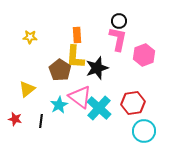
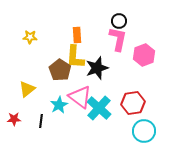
red star: moved 1 px left; rotated 16 degrees counterclockwise
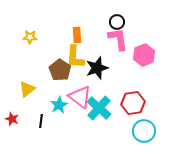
black circle: moved 2 px left, 1 px down
pink L-shape: rotated 20 degrees counterclockwise
red star: moved 2 px left; rotated 24 degrees clockwise
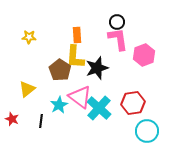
yellow star: moved 1 px left
cyan circle: moved 3 px right
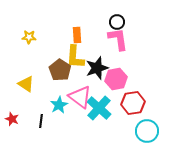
pink hexagon: moved 28 px left, 24 px down; rotated 10 degrees clockwise
yellow triangle: moved 1 px left, 5 px up; rotated 48 degrees counterclockwise
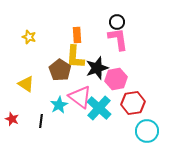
yellow star: rotated 16 degrees clockwise
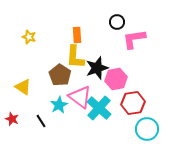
pink L-shape: moved 16 px right; rotated 90 degrees counterclockwise
brown pentagon: moved 5 px down
yellow triangle: moved 3 px left, 3 px down
black line: rotated 40 degrees counterclockwise
cyan circle: moved 2 px up
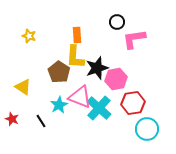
yellow star: moved 1 px up
brown pentagon: moved 1 px left, 3 px up
pink triangle: rotated 15 degrees counterclockwise
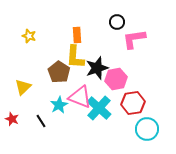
yellow triangle: rotated 42 degrees clockwise
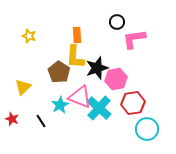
cyan star: moved 1 px right
